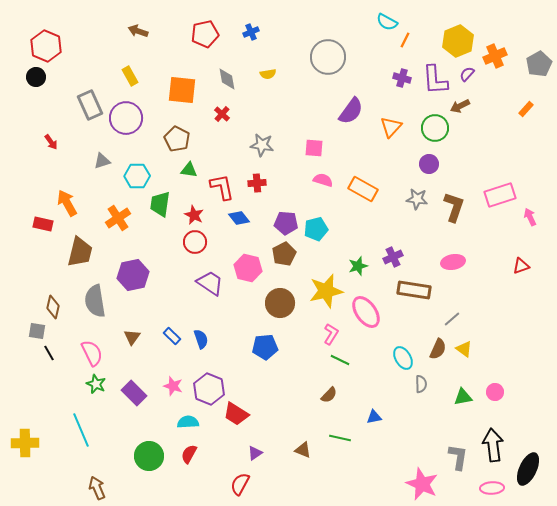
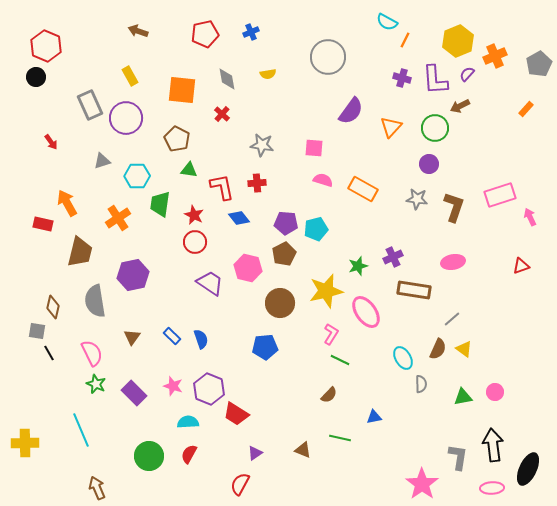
pink star at (422, 484): rotated 12 degrees clockwise
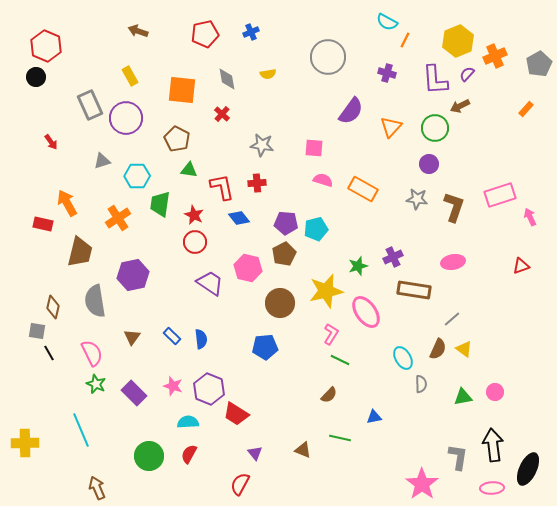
purple cross at (402, 78): moved 15 px left, 5 px up
blue semicircle at (201, 339): rotated 12 degrees clockwise
purple triangle at (255, 453): rotated 35 degrees counterclockwise
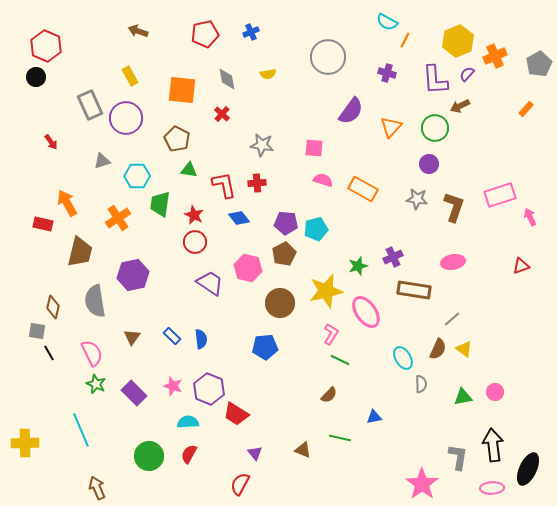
red L-shape at (222, 187): moved 2 px right, 2 px up
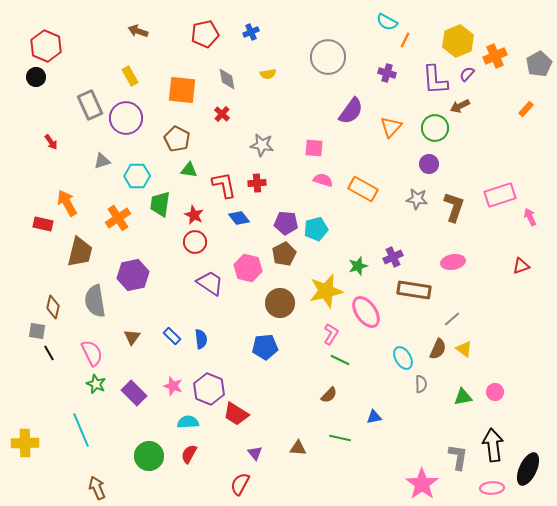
brown triangle at (303, 450): moved 5 px left, 2 px up; rotated 18 degrees counterclockwise
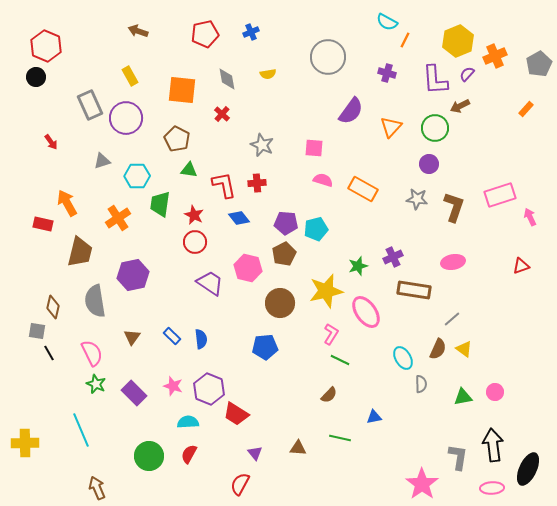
gray star at (262, 145): rotated 15 degrees clockwise
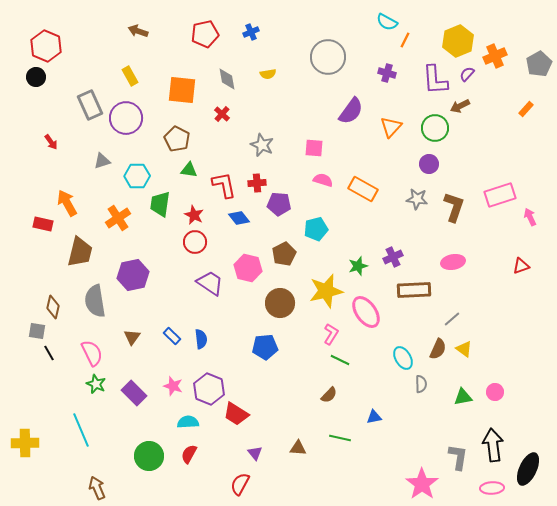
purple pentagon at (286, 223): moved 7 px left, 19 px up
brown rectangle at (414, 290): rotated 12 degrees counterclockwise
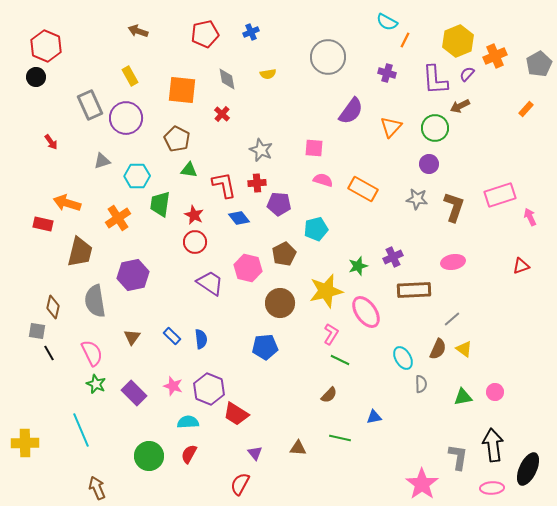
gray star at (262, 145): moved 1 px left, 5 px down
orange arrow at (67, 203): rotated 44 degrees counterclockwise
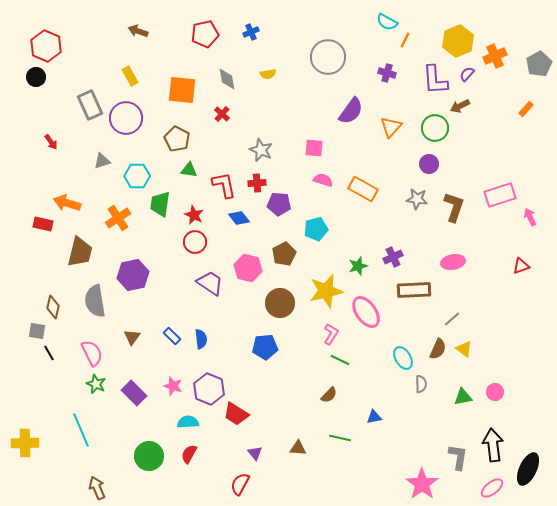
pink ellipse at (492, 488): rotated 35 degrees counterclockwise
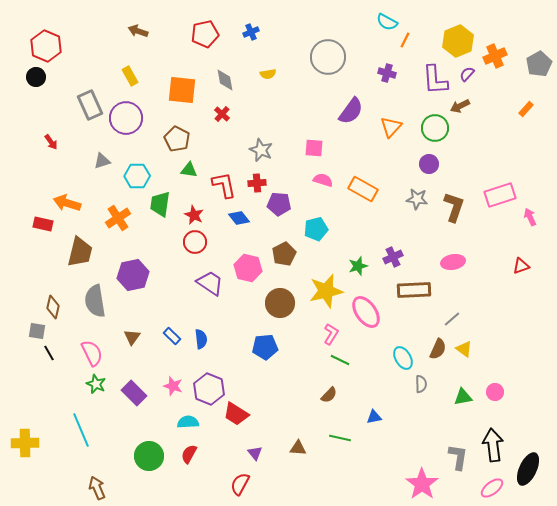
gray diamond at (227, 79): moved 2 px left, 1 px down
